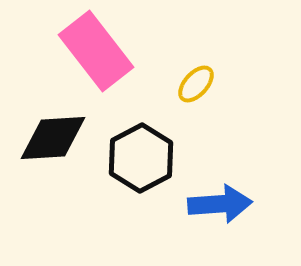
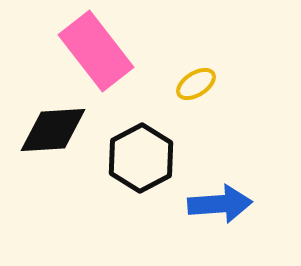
yellow ellipse: rotated 15 degrees clockwise
black diamond: moved 8 px up
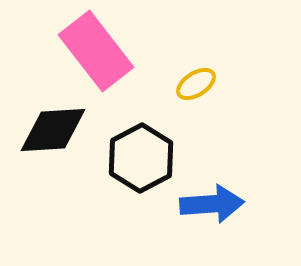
blue arrow: moved 8 px left
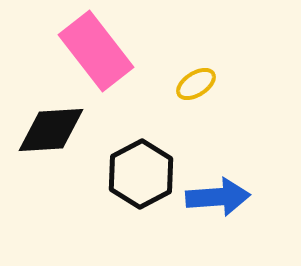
black diamond: moved 2 px left
black hexagon: moved 16 px down
blue arrow: moved 6 px right, 7 px up
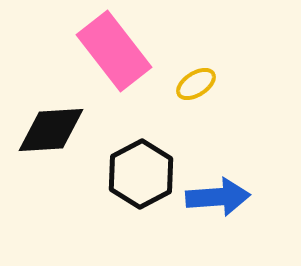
pink rectangle: moved 18 px right
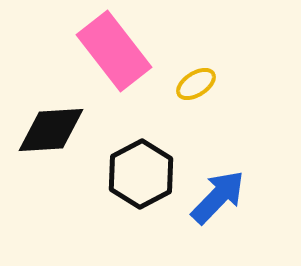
blue arrow: rotated 42 degrees counterclockwise
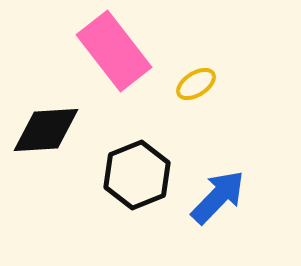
black diamond: moved 5 px left
black hexagon: moved 4 px left, 1 px down; rotated 6 degrees clockwise
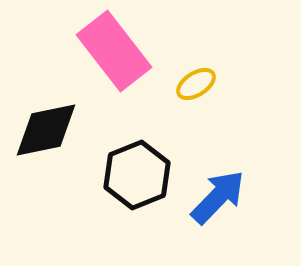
black diamond: rotated 8 degrees counterclockwise
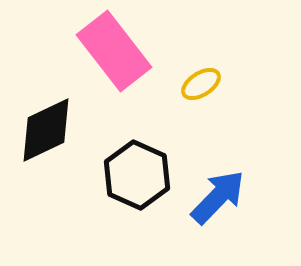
yellow ellipse: moved 5 px right
black diamond: rotated 14 degrees counterclockwise
black hexagon: rotated 14 degrees counterclockwise
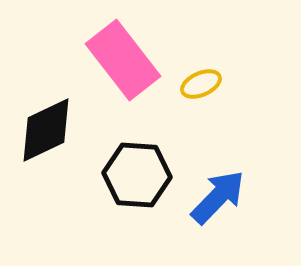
pink rectangle: moved 9 px right, 9 px down
yellow ellipse: rotated 9 degrees clockwise
black hexagon: rotated 20 degrees counterclockwise
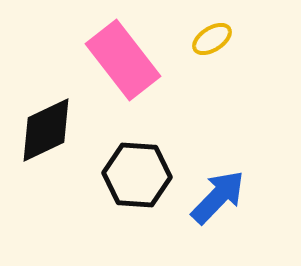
yellow ellipse: moved 11 px right, 45 px up; rotated 9 degrees counterclockwise
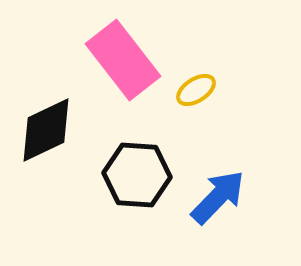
yellow ellipse: moved 16 px left, 51 px down
